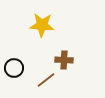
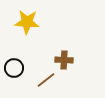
yellow star: moved 15 px left, 3 px up
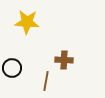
black circle: moved 2 px left
brown line: moved 1 px down; rotated 42 degrees counterclockwise
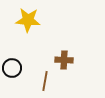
yellow star: moved 1 px right, 2 px up
brown line: moved 1 px left
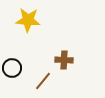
brown line: moved 2 px left; rotated 30 degrees clockwise
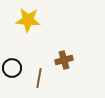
brown cross: rotated 18 degrees counterclockwise
brown line: moved 4 px left, 3 px up; rotated 30 degrees counterclockwise
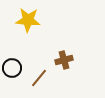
brown line: rotated 30 degrees clockwise
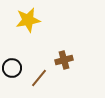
yellow star: rotated 15 degrees counterclockwise
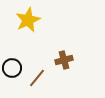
yellow star: rotated 15 degrees counterclockwise
brown line: moved 2 px left
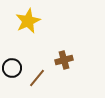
yellow star: moved 1 px down
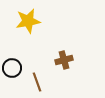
yellow star: rotated 15 degrees clockwise
brown line: moved 4 px down; rotated 60 degrees counterclockwise
